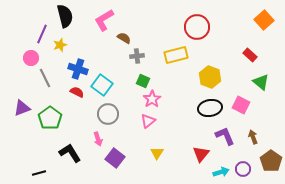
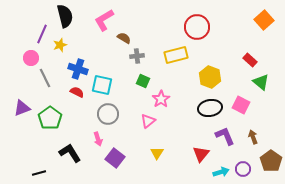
red rectangle: moved 5 px down
cyan square: rotated 25 degrees counterclockwise
pink star: moved 9 px right
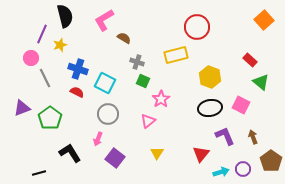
gray cross: moved 6 px down; rotated 24 degrees clockwise
cyan square: moved 3 px right, 2 px up; rotated 15 degrees clockwise
pink arrow: rotated 40 degrees clockwise
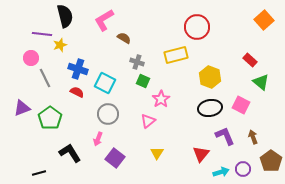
purple line: rotated 72 degrees clockwise
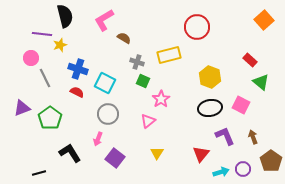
yellow rectangle: moved 7 px left
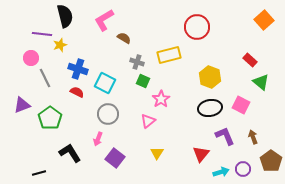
purple triangle: moved 3 px up
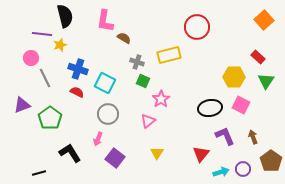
pink L-shape: moved 1 px right, 1 px down; rotated 50 degrees counterclockwise
red rectangle: moved 8 px right, 3 px up
yellow hexagon: moved 24 px right; rotated 20 degrees counterclockwise
green triangle: moved 5 px right, 1 px up; rotated 24 degrees clockwise
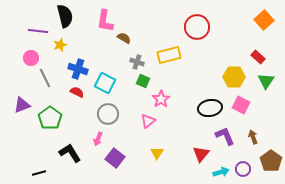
purple line: moved 4 px left, 3 px up
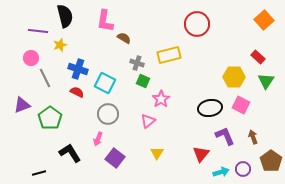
red circle: moved 3 px up
gray cross: moved 1 px down
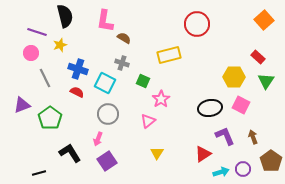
purple line: moved 1 px left, 1 px down; rotated 12 degrees clockwise
pink circle: moved 5 px up
gray cross: moved 15 px left
red triangle: moved 2 px right; rotated 18 degrees clockwise
purple square: moved 8 px left, 3 px down; rotated 18 degrees clockwise
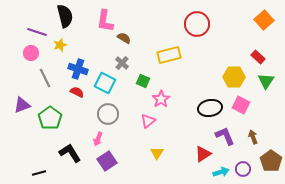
gray cross: rotated 24 degrees clockwise
